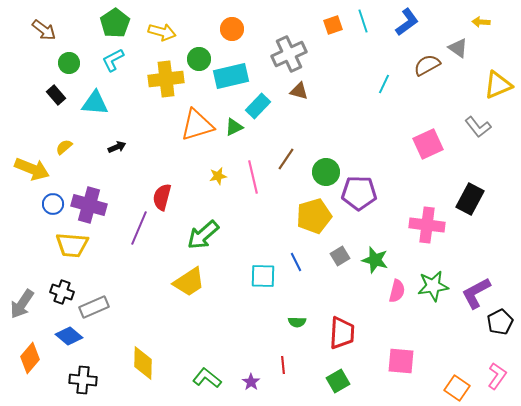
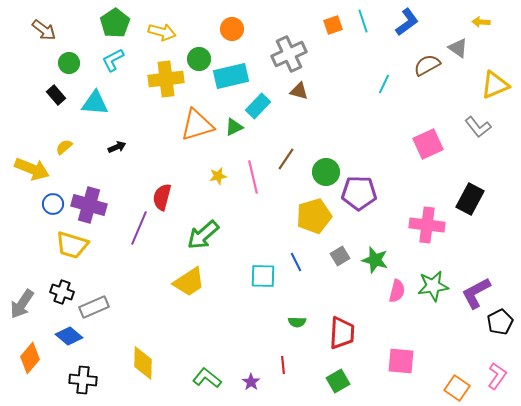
yellow triangle at (498, 85): moved 3 px left
yellow trapezoid at (72, 245): rotated 12 degrees clockwise
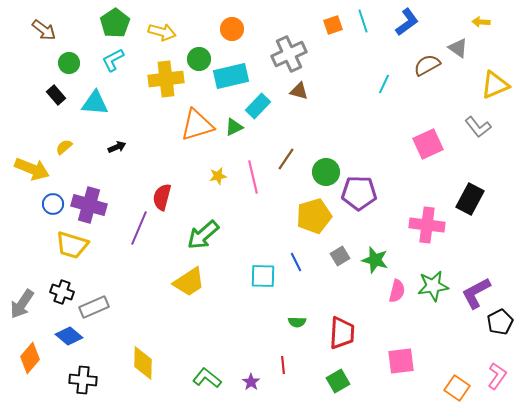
pink square at (401, 361): rotated 12 degrees counterclockwise
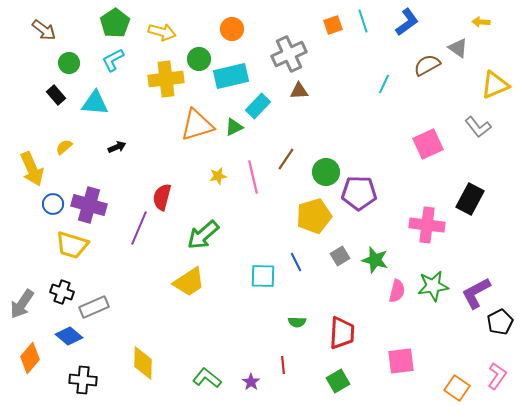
brown triangle at (299, 91): rotated 18 degrees counterclockwise
yellow arrow at (32, 169): rotated 44 degrees clockwise
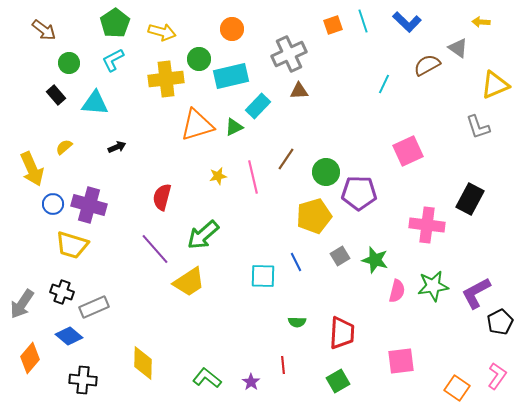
blue L-shape at (407, 22): rotated 80 degrees clockwise
gray L-shape at (478, 127): rotated 20 degrees clockwise
pink square at (428, 144): moved 20 px left, 7 px down
purple line at (139, 228): moved 16 px right, 21 px down; rotated 64 degrees counterclockwise
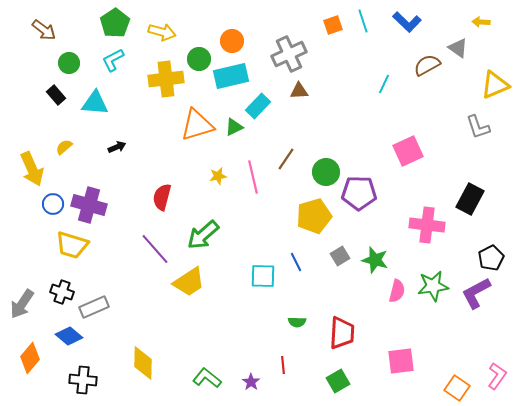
orange circle at (232, 29): moved 12 px down
black pentagon at (500, 322): moved 9 px left, 64 px up
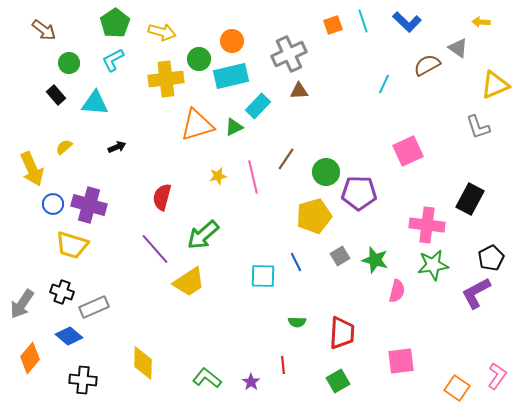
green star at (433, 286): moved 21 px up
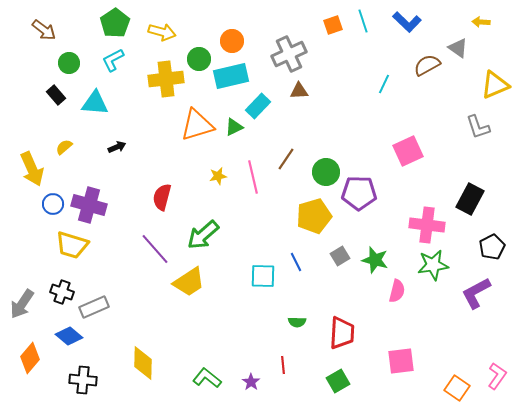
black pentagon at (491, 258): moved 1 px right, 11 px up
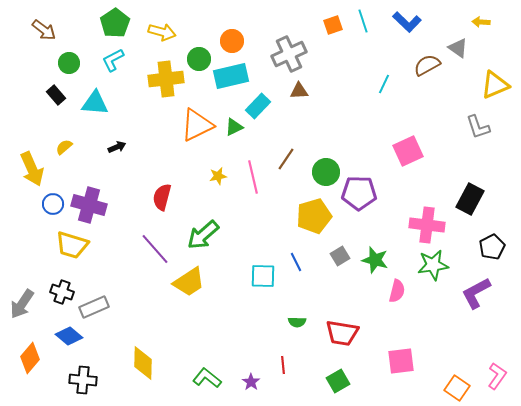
orange triangle at (197, 125): rotated 9 degrees counterclockwise
red trapezoid at (342, 333): rotated 96 degrees clockwise
